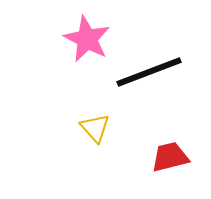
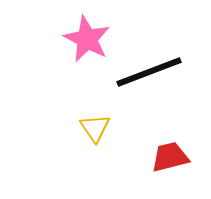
yellow triangle: rotated 8 degrees clockwise
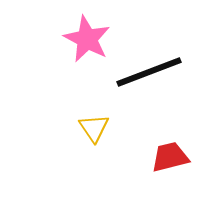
yellow triangle: moved 1 px left
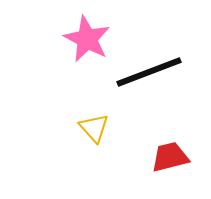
yellow triangle: rotated 8 degrees counterclockwise
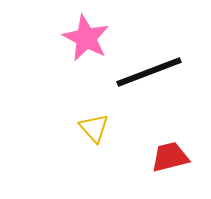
pink star: moved 1 px left, 1 px up
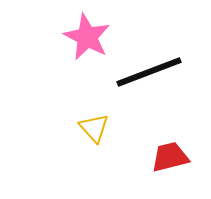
pink star: moved 1 px right, 1 px up
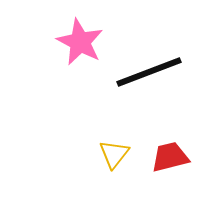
pink star: moved 7 px left, 5 px down
yellow triangle: moved 20 px right, 26 px down; rotated 20 degrees clockwise
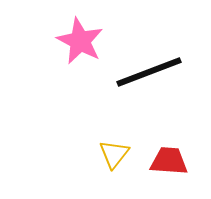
pink star: moved 1 px up
red trapezoid: moved 1 px left, 4 px down; rotated 18 degrees clockwise
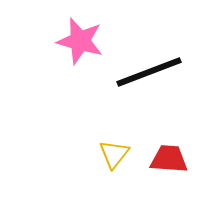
pink star: rotated 12 degrees counterclockwise
red trapezoid: moved 2 px up
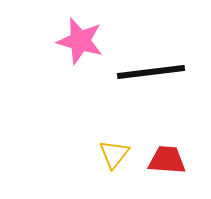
black line: moved 2 px right; rotated 14 degrees clockwise
red trapezoid: moved 2 px left, 1 px down
